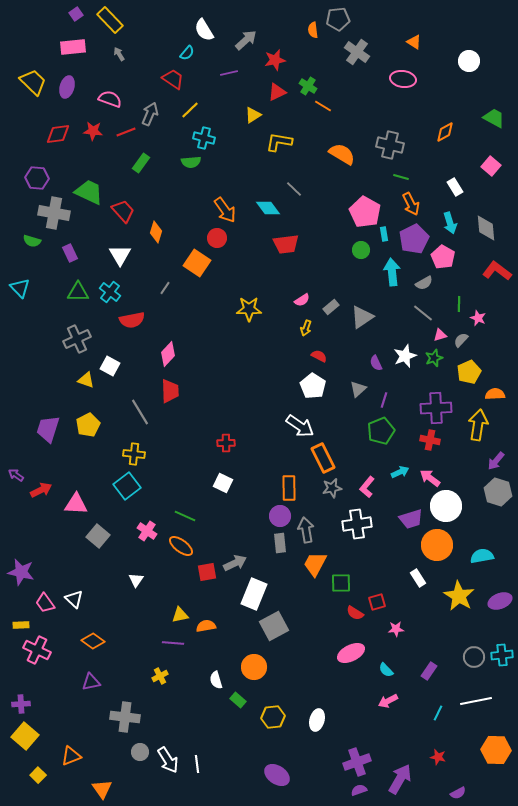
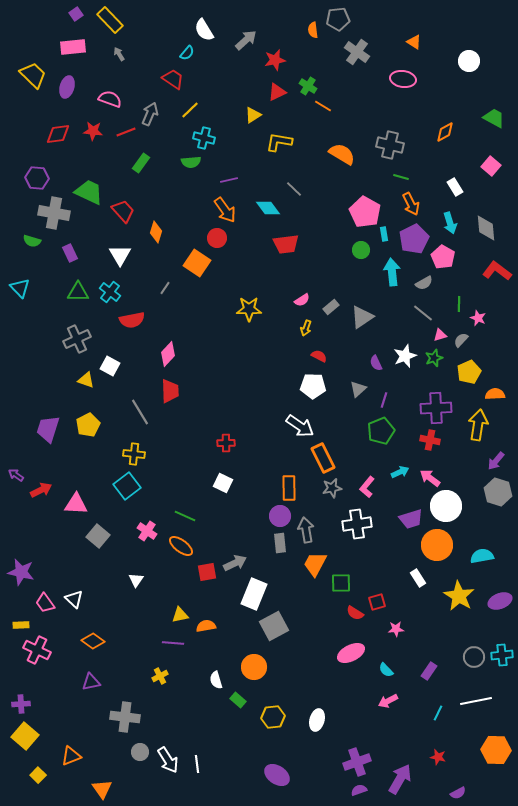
purple line at (229, 73): moved 107 px down
yellow trapezoid at (33, 82): moved 7 px up
white pentagon at (313, 386): rotated 30 degrees counterclockwise
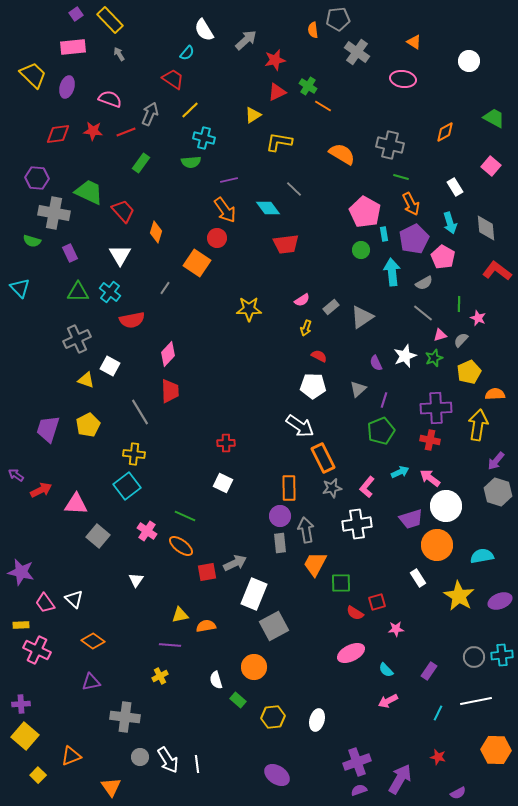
purple line at (173, 643): moved 3 px left, 2 px down
gray circle at (140, 752): moved 5 px down
orange triangle at (102, 789): moved 9 px right, 2 px up
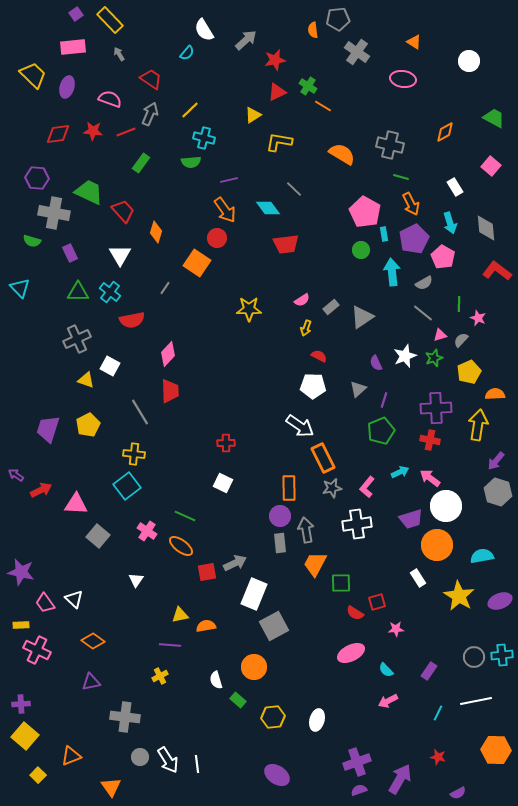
red trapezoid at (173, 79): moved 22 px left
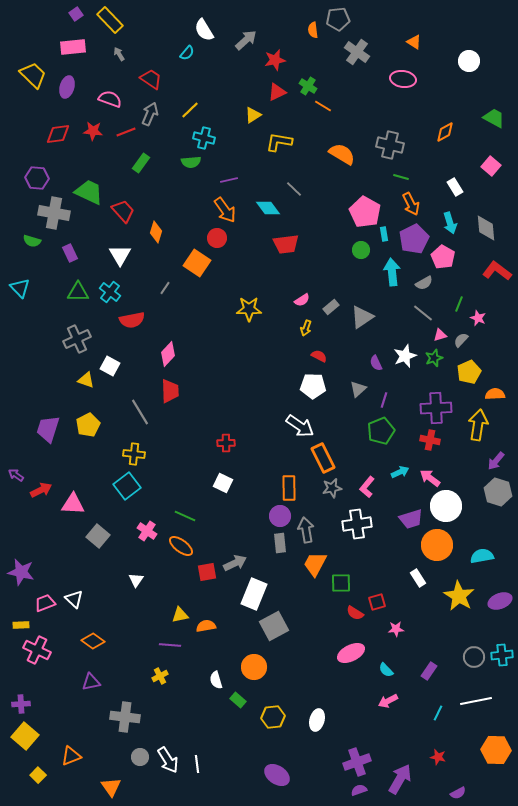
green line at (459, 304): rotated 21 degrees clockwise
pink triangle at (76, 504): moved 3 px left
pink trapezoid at (45, 603): rotated 105 degrees clockwise
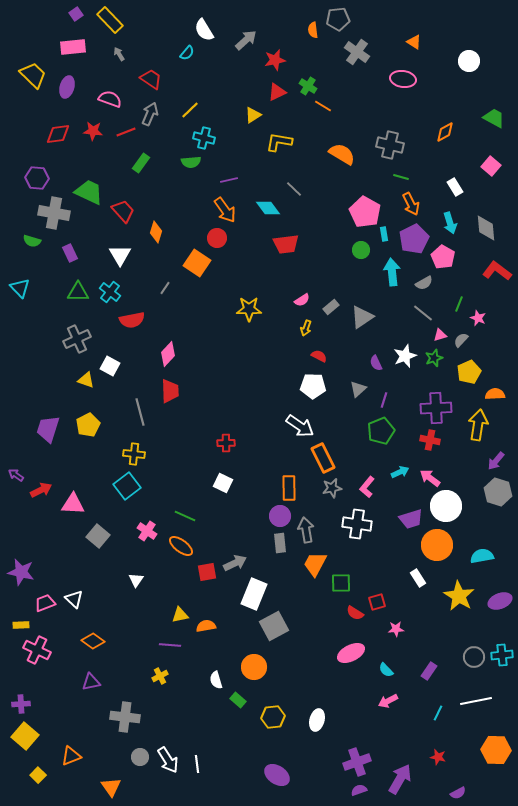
gray line at (140, 412): rotated 16 degrees clockwise
white cross at (357, 524): rotated 16 degrees clockwise
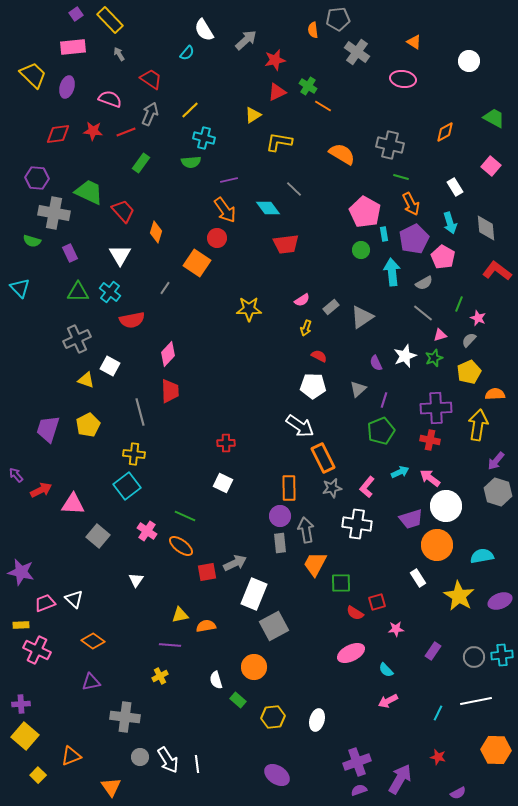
gray semicircle at (461, 340): moved 8 px right
purple arrow at (16, 475): rotated 14 degrees clockwise
purple rectangle at (429, 671): moved 4 px right, 20 px up
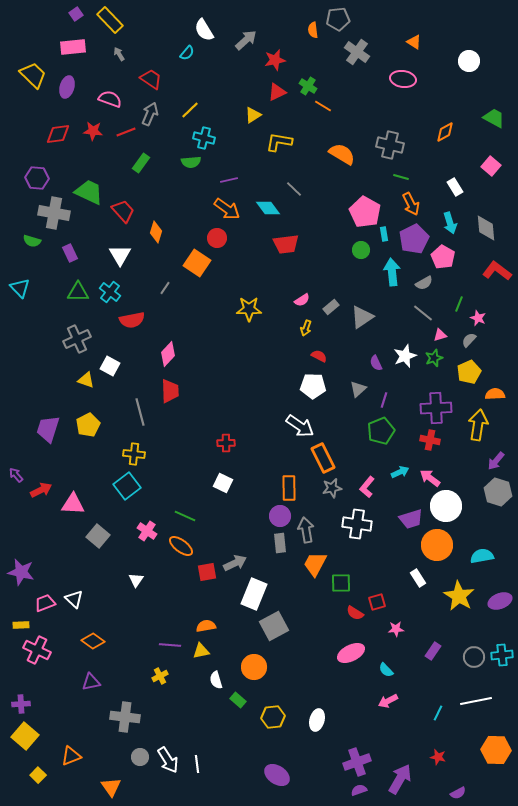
orange arrow at (225, 210): moved 2 px right, 1 px up; rotated 20 degrees counterclockwise
yellow triangle at (180, 615): moved 21 px right, 36 px down
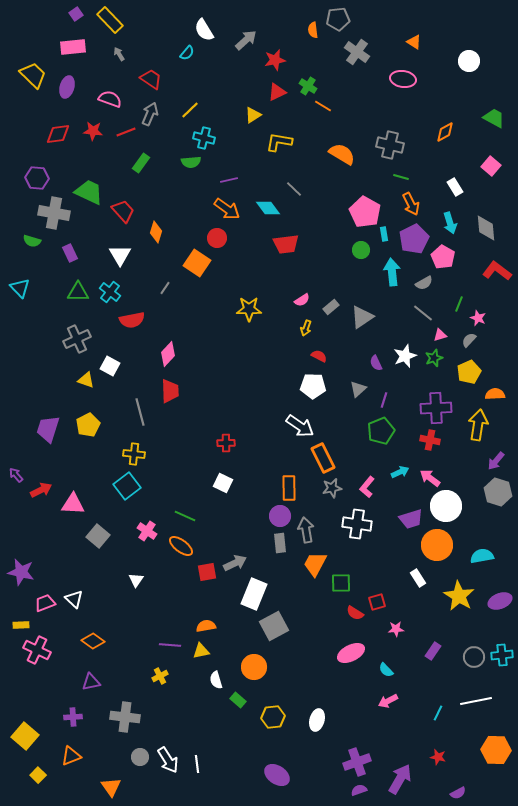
purple cross at (21, 704): moved 52 px right, 13 px down
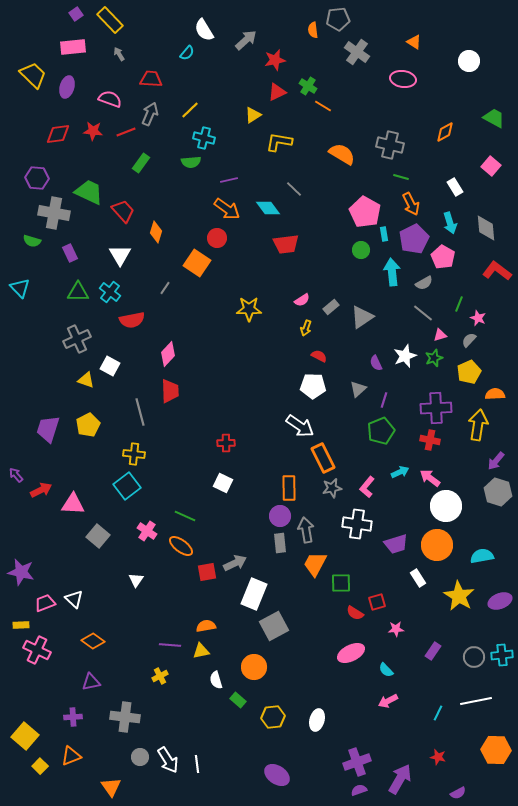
red trapezoid at (151, 79): rotated 30 degrees counterclockwise
purple trapezoid at (411, 519): moved 15 px left, 25 px down
yellow square at (38, 775): moved 2 px right, 9 px up
